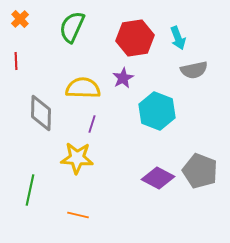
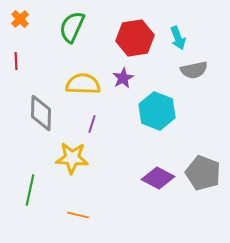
yellow semicircle: moved 4 px up
yellow star: moved 5 px left
gray pentagon: moved 3 px right, 2 px down
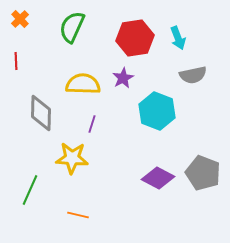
gray semicircle: moved 1 px left, 5 px down
green line: rotated 12 degrees clockwise
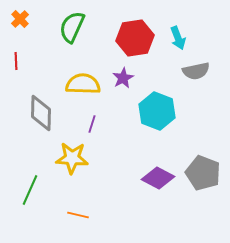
gray semicircle: moved 3 px right, 4 px up
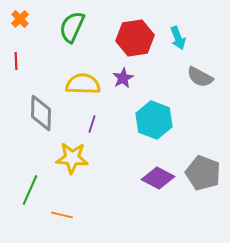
gray semicircle: moved 4 px right, 6 px down; rotated 40 degrees clockwise
cyan hexagon: moved 3 px left, 9 px down
orange line: moved 16 px left
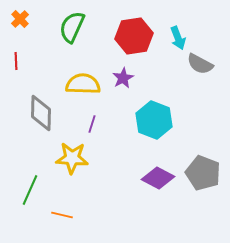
red hexagon: moved 1 px left, 2 px up
gray semicircle: moved 13 px up
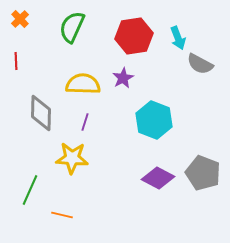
purple line: moved 7 px left, 2 px up
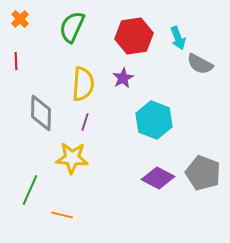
yellow semicircle: rotated 92 degrees clockwise
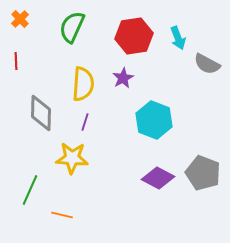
gray semicircle: moved 7 px right
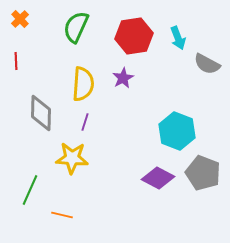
green semicircle: moved 4 px right
cyan hexagon: moved 23 px right, 11 px down
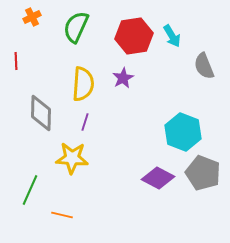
orange cross: moved 12 px right, 2 px up; rotated 18 degrees clockwise
cyan arrow: moved 6 px left, 2 px up; rotated 10 degrees counterclockwise
gray semicircle: moved 3 px left, 2 px down; rotated 40 degrees clockwise
cyan hexagon: moved 6 px right, 1 px down
